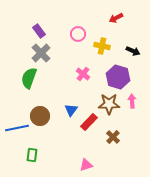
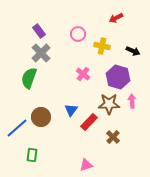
brown circle: moved 1 px right, 1 px down
blue line: rotated 30 degrees counterclockwise
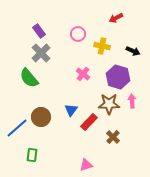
green semicircle: rotated 60 degrees counterclockwise
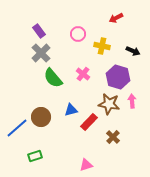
green semicircle: moved 24 px right
brown star: rotated 10 degrees clockwise
blue triangle: rotated 40 degrees clockwise
green rectangle: moved 3 px right, 1 px down; rotated 64 degrees clockwise
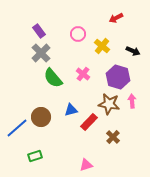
yellow cross: rotated 28 degrees clockwise
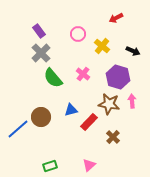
blue line: moved 1 px right, 1 px down
green rectangle: moved 15 px right, 10 px down
pink triangle: moved 3 px right; rotated 24 degrees counterclockwise
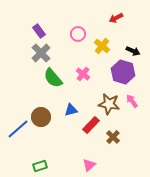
purple hexagon: moved 5 px right, 5 px up
pink arrow: rotated 32 degrees counterclockwise
red rectangle: moved 2 px right, 3 px down
green rectangle: moved 10 px left
